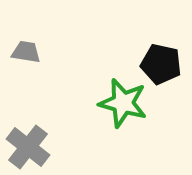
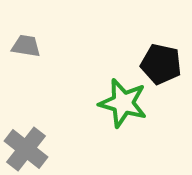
gray trapezoid: moved 6 px up
gray cross: moved 2 px left, 2 px down
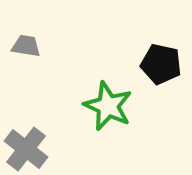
green star: moved 15 px left, 3 px down; rotated 9 degrees clockwise
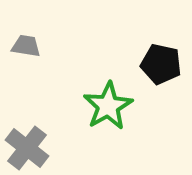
green star: rotated 18 degrees clockwise
gray cross: moved 1 px right, 1 px up
